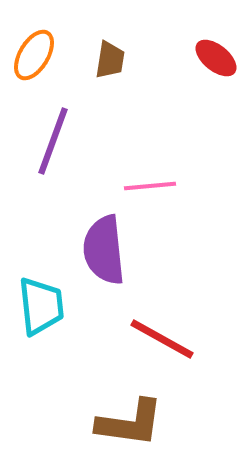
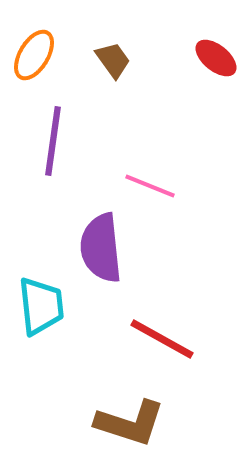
brown trapezoid: moved 3 px right; rotated 45 degrees counterclockwise
purple line: rotated 12 degrees counterclockwise
pink line: rotated 27 degrees clockwise
purple semicircle: moved 3 px left, 2 px up
brown L-shape: rotated 10 degrees clockwise
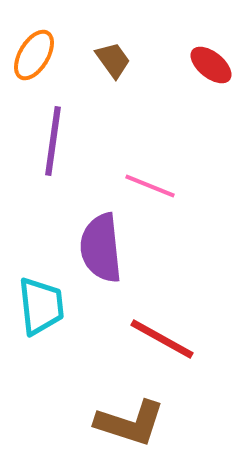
red ellipse: moved 5 px left, 7 px down
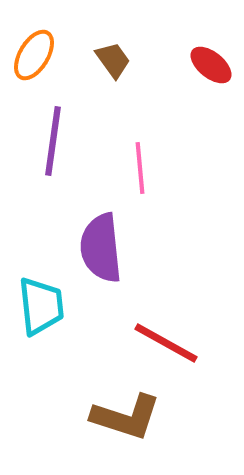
pink line: moved 10 px left, 18 px up; rotated 63 degrees clockwise
red line: moved 4 px right, 4 px down
brown L-shape: moved 4 px left, 6 px up
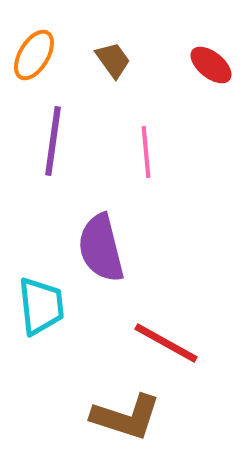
pink line: moved 6 px right, 16 px up
purple semicircle: rotated 8 degrees counterclockwise
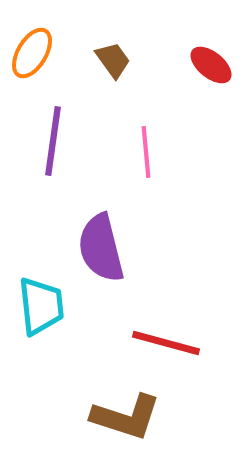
orange ellipse: moved 2 px left, 2 px up
red line: rotated 14 degrees counterclockwise
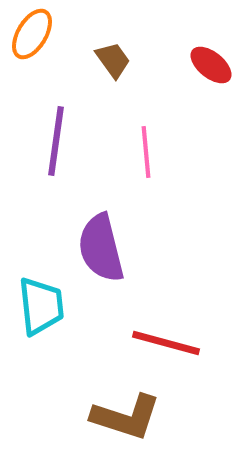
orange ellipse: moved 19 px up
purple line: moved 3 px right
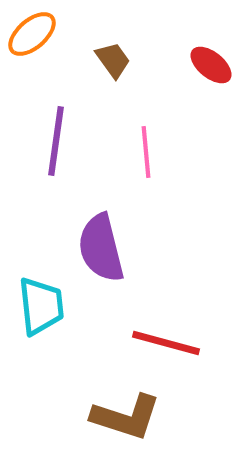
orange ellipse: rotated 18 degrees clockwise
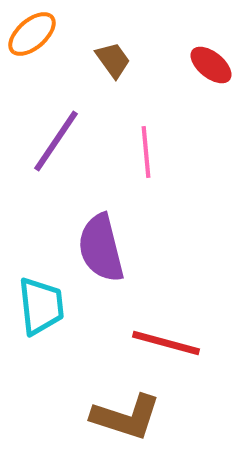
purple line: rotated 26 degrees clockwise
